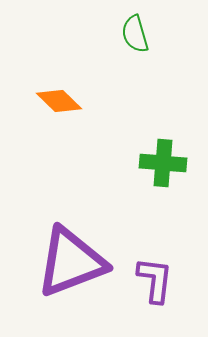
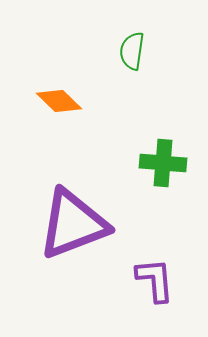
green semicircle: moved 3 px left, 17 px down; rotated 24 degrees clockwise
purple triangle: moved 2 px right, 38 px up
purple L-shape: rotated 12 degrees counterclockwise
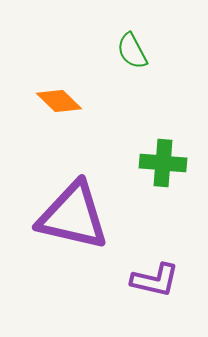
green semicircle: rotated 36 degrees counterclockwise
purple triangle: moved 8 px up; rotated 34 degrees clockwise
purple L-shape: rotated 108 degrees clockwise
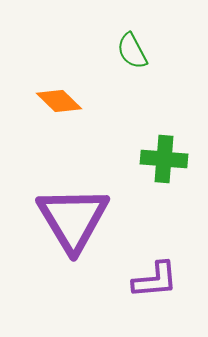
green cross: moved 1 px right, 4 px up
purple triangle: moved 3 px down; rotated 46 degrees clockwise
purple L-shape: rotated 18 degrees counterclockwise
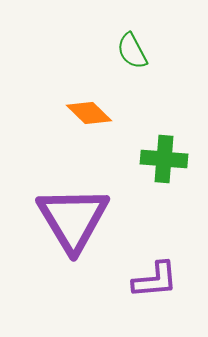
orange diamond: moved 30 px right, 12 px down
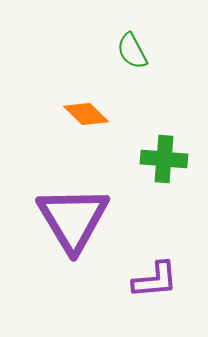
orange diamond: moved 3 px left, 1 px down
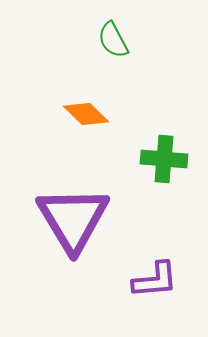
green semicircle: moved 19 px left, 11 px up
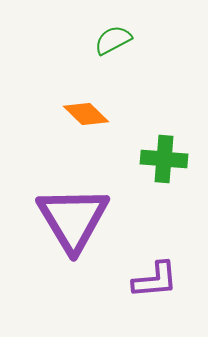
green semicircle: rotated 90 degrees clockwise
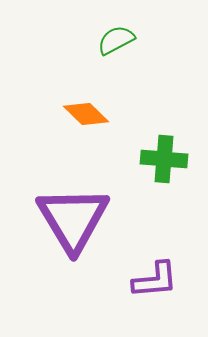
green semicircle: moved 3 px right
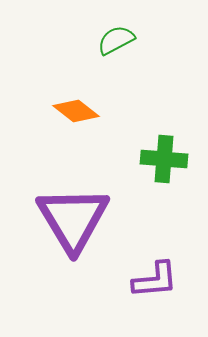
orange diamond: moved 10 px left, 3 px up; rotated 6 degrees counterclockwise
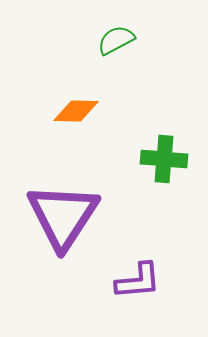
orange diamond: rotated 36 degrees counterclockwise
purple triangle: moved 10 px left, 3 px up; rotated 4 degrees clockwise
purple L-shape: moved 17 px left, 1 px down
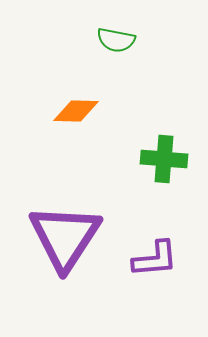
green semicircle: rotated 141 degrees counterclockwise
purple triangle: moved 2 px right, 21 px down
purple L-shape: moved 17 px right, 22 px up
